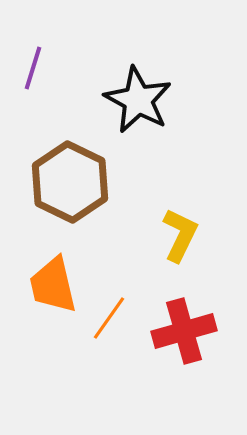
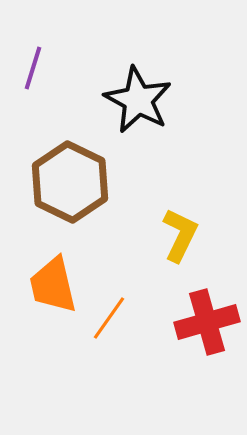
red cross: moved 23 px right, 9 px up
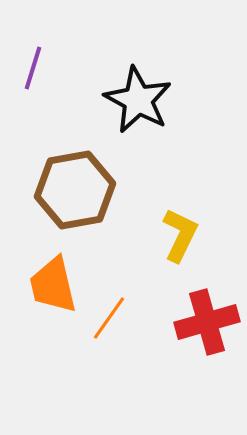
brown hexagon: moved 5 px right, 8 px down; rotated 24 degrees clockwise
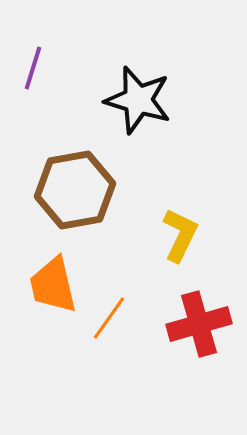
black star: rotated 12 degrees counterclockwise
red cross: moved 8 px left, 2 px down
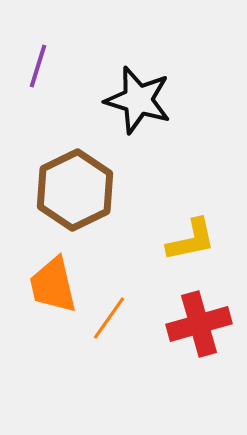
purple line: moved 5 px right, 2 px up
brown hexagon: rotated 16 degrees counterclockwise
yellow L-shape: moved 11 px right, 5 px down; rotated 52 degrees clockwise
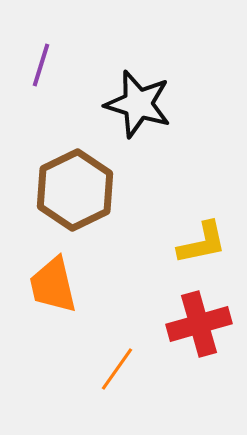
purple line: moved 3 px right, 1 px up
black star: moved 4 px down
yellow L-shape: moved 11 px right, 3 px down
orange line: moved 8 px right, 51 px down
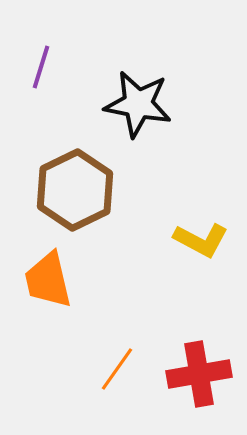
purple line: moved 2 px down
black star: rotated 6 degrees counterclockwise
yellow L-shape: moved 1 px left, 3 px up; rotated 40 degrees clockwise
orange trapezoid: moved 5 px left, 5 px up
red cross: moved 50 px down; rotated 6 degrees clockwise
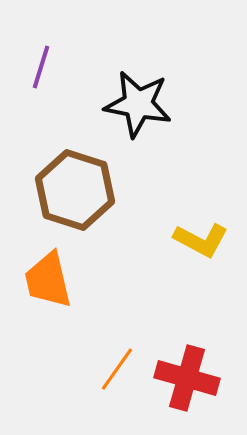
brown hexagon: rotated 16 degrees counterclockwise
red cross: moved 12 px left, 4 px down; rotated 26 degrees clockwise
